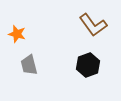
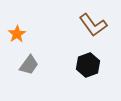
orange star: rotated 24 degrees clockwise
gray trapezoid: rotated 130 degrees counterclockwise
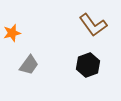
orange star: moved 5 px left, 1 px up; rotated 18 degrees clockwise
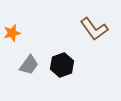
brown L-shape: moved 1 px right, 4 px down
black hexagon: moved 26 px left
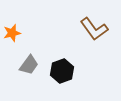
black hexagon: moved 6 px down
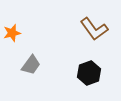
gray trapezoid: moved 2 px right
black hexagon: moved 27 px right, 2 px down
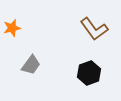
orange star: moved 5 px up
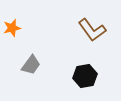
brown L-shape: moved 2 px left, 1 px down
black hexagon: moved 4 px left, 3 px down; rotated 10 degrees clockwise
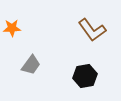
orange star: rotated 12 degrees clockwise
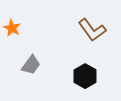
orange star: rotated 30 degrees clockwise
black hexagon: rotated 20 degrees counterclockwise
